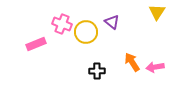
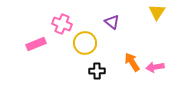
yellow circle: moved 1 px left, 11 px down
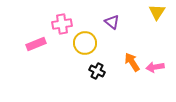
pink cross: rotated 30 degrees counterclockwise
black cross: rotated 28 degrees clockwise
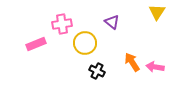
pink arrow: rotated 18 degrees clockwise
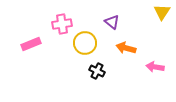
yellow triangle: moved 5 px right
pink rectangle: moved 5 px left
orange arrow: moved 6 px left, 14 px up; rotated 42 degrees counterclockwise
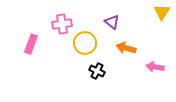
pink rectangle: rotated 48 degrees counterclockwise
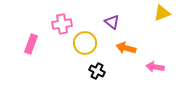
yellow triangle: moved 1 px down; rotated 36 degrees clockwise
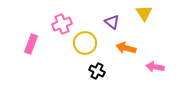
yellow triangle: moved 18 px left; rotated 42 degrees counterclockwise
pink cross: rotated 12 degrees counterclockwise
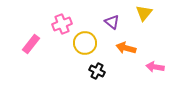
yellow triangle: rotated 12 degrees clockwise
pink rectangle: rotated 18 degrees clockwise
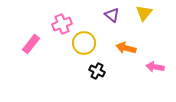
purple triangle: moved 7 px up
yellow circle: moved 1 px left
